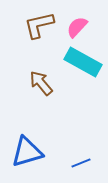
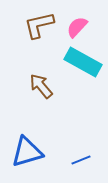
brown arrow: moved 3 px down
blue line: moved 3 px up
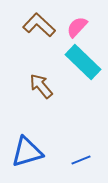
brown L-shape: rotated 56 degrees clockwise
cyan rectangle: rotated 15 degrees clockwise
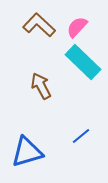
brown arrow: rotated 12 degrees clockwise
blue line: moved 24 px up; rotated 18 degrees counterclockwise
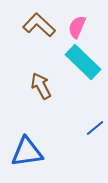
pink semicircle: rotated 20 degrees counterclockwise
blue line: moved 14 px right, 8 px up
blue triangle: rotated 8 degrees clockwise
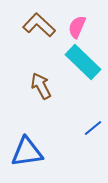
blue line: moved 2 px left
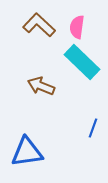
pink semicircle: rotated 15 degrees counterclockwise
cyan rectangle: moved 1 px left
brown arrow: rotated 40 degrees counterclockwise
blue line: rotated 30 degrees counterclockwise
